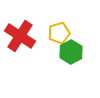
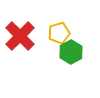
red cross: rotated 12 degrees clockwise
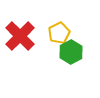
yellow pentagon: rotated 10 degrees counterclockwise
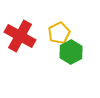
red cross: rotated 16 degrees counterclockwise
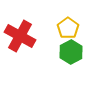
yellow pentagon: moved 9 px right, 5 px up; rotated 10 degrees counterclockwise
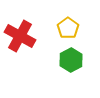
green hexagon: moved 8 px down
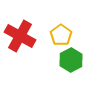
yellow pentagon: moved 7 px left, 7 px down
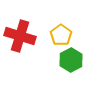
red cross: rotated 12 degrees counterclockwise
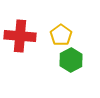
red cross: rotated 12 degrees counterclockwise
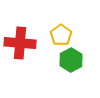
red cross: moved 7 px down
